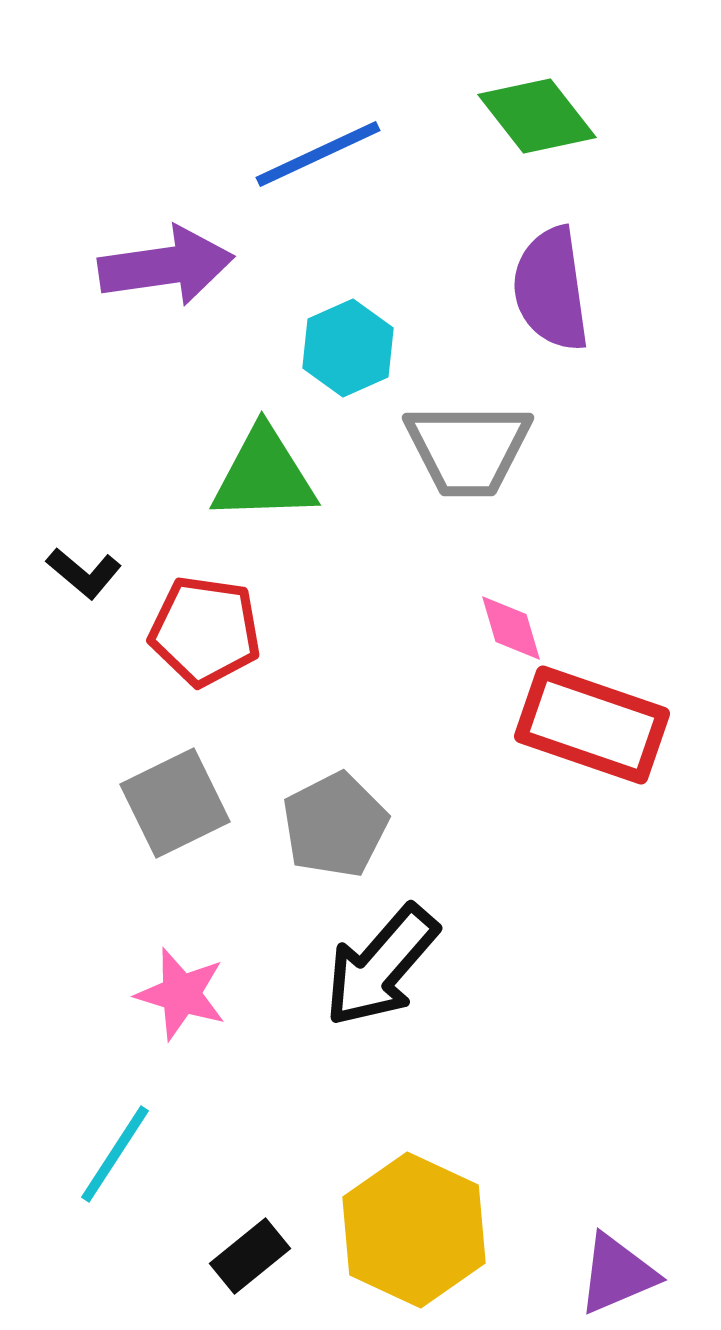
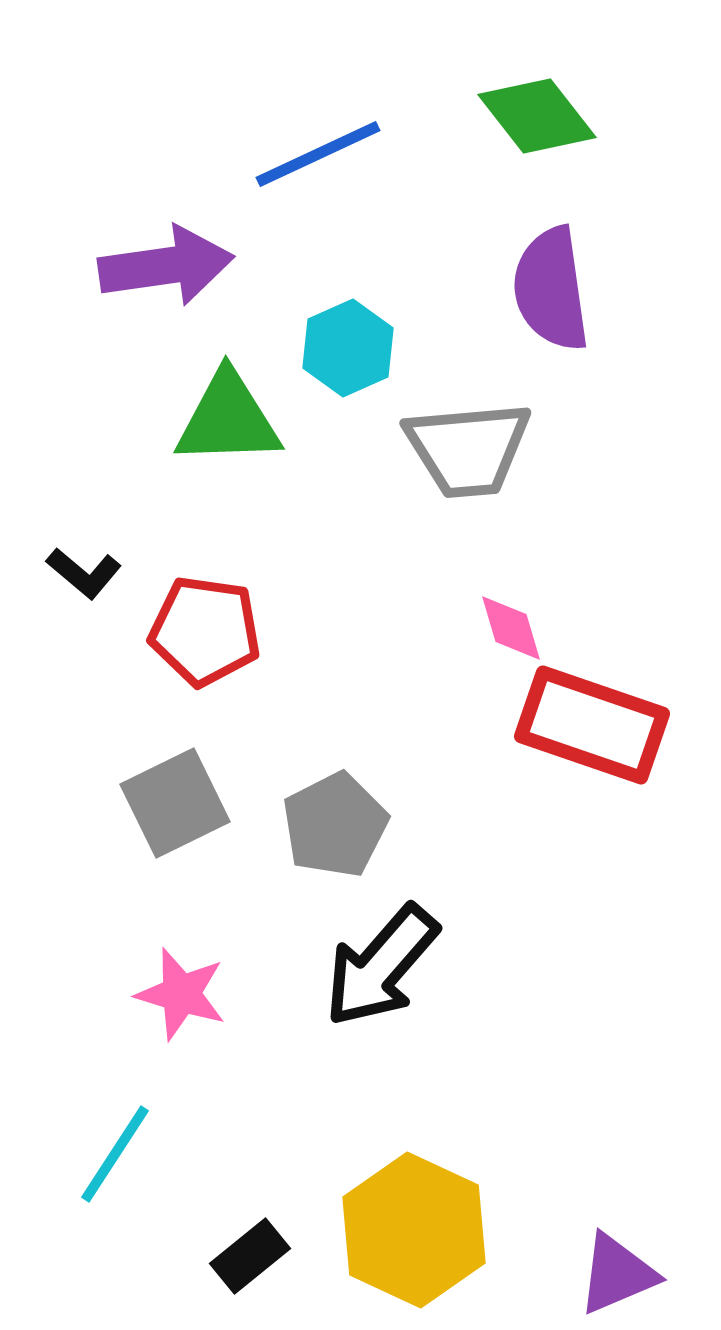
gray trapezoid: rotated 5 degrees counterclockwise
green triangle: moved 36 px left, 56 px up
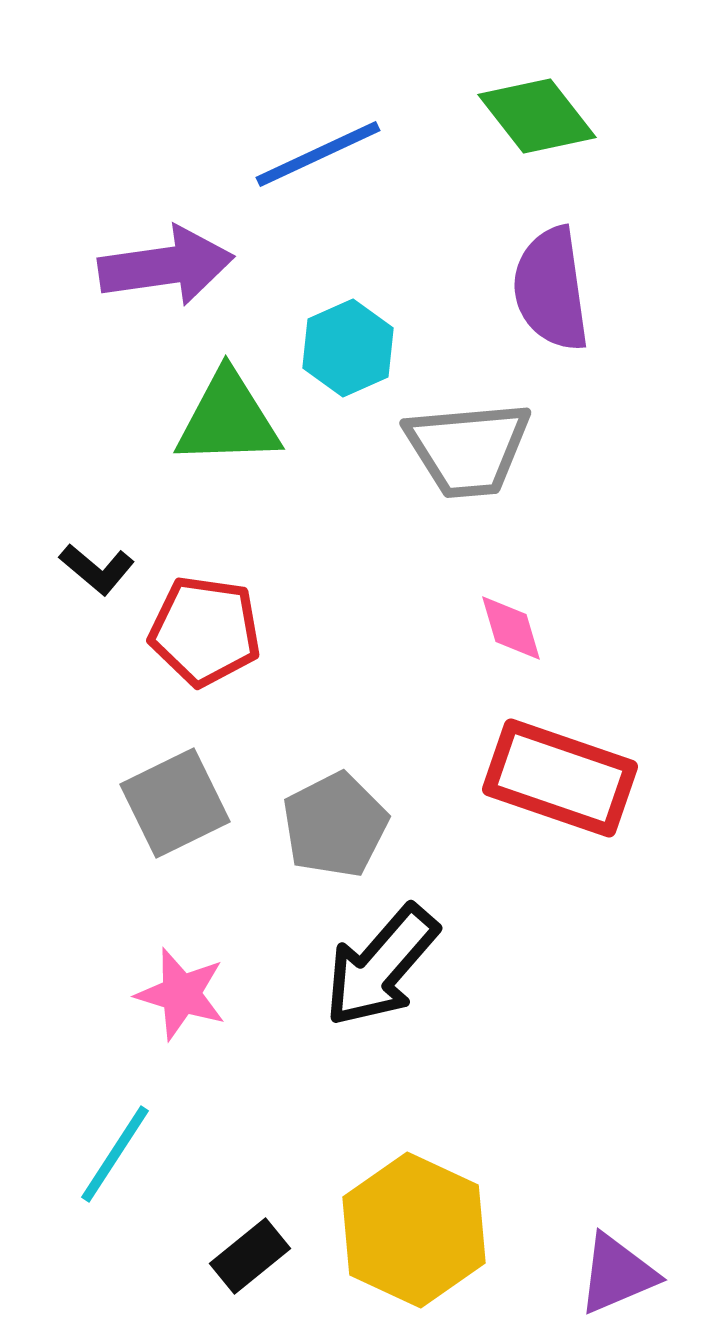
black L-shape: moved 13 px right, 4 px up
red rectangle: moved 32 px left, 53 px down
